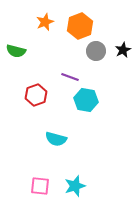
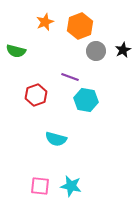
cyan star: moved 4 px left; rotated 30 degrees clockwise
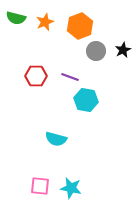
green semicircle: moved 33 px up
red hexagon: moved 19 px up; rotated 20 degrees clockwise
cyan star: moved 2 px down
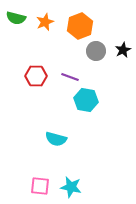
cyan star: moved 1 px up
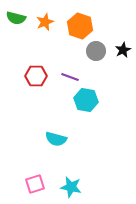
orange hexagon: rotated 20 degrees counterclockwise
pink square: moved 5 px left, 2 px up; rotated 24 degrees counterclockwise
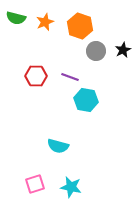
cyan semicircle: moved 2 px right, 7 px down
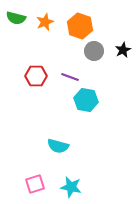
gray circle: moved 2 px left
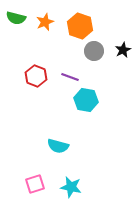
red hexagon: rotated 20 degrees clockwise
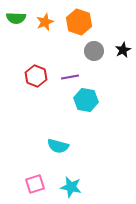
green semicircle: rotated 12 degrees counterclockwise
orange hexagon: moved 1 px left, 4 px up
purple line: rotated 30 degrees counterclockwise
